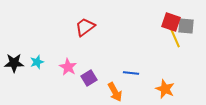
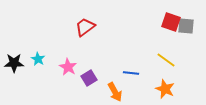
yellow line: moved 9 px left, 22 px down; rotated 30 degrees counterclockwise
cyan star: moved 1 px right, 3 px up; rotated 24 degrees counterclockwise
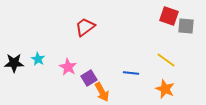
red square: moved 2 px left, 6 px up
orange arrow: moved 13 px left
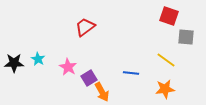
gray square: moved 11 px down
orange star: rotated 30 degrees counterclockwise
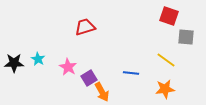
red trapezoid: rotated 20 degrees clockwise
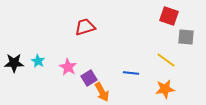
cyan star: moved 2 px down
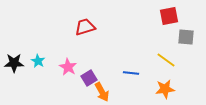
red square: rotated 30 degrees counterclockwise
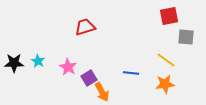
orange star: moved 5 px up
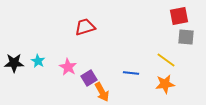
red square: moved 10 px right
